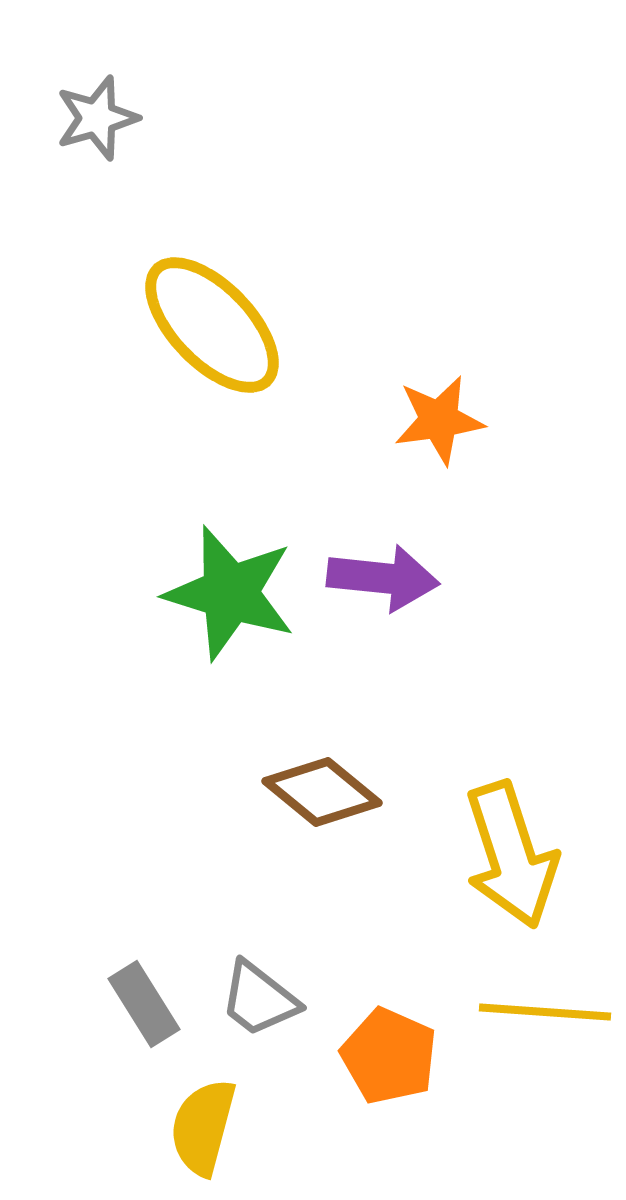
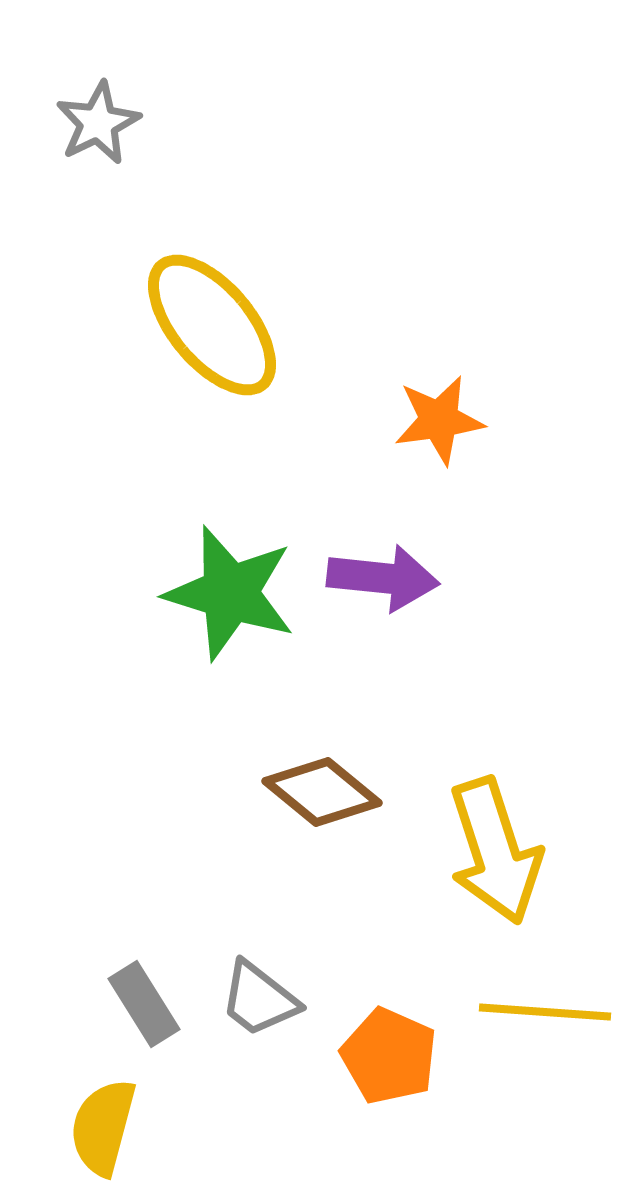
gray star: moved 1 px right, 5 px down; rotated 10 degrees counterclockwise
yellow ellipse: rotated 4 degrees clockwise
yellow arrow: moved 16 px left, 4 px up
yellow semicircle: moved 100 px left
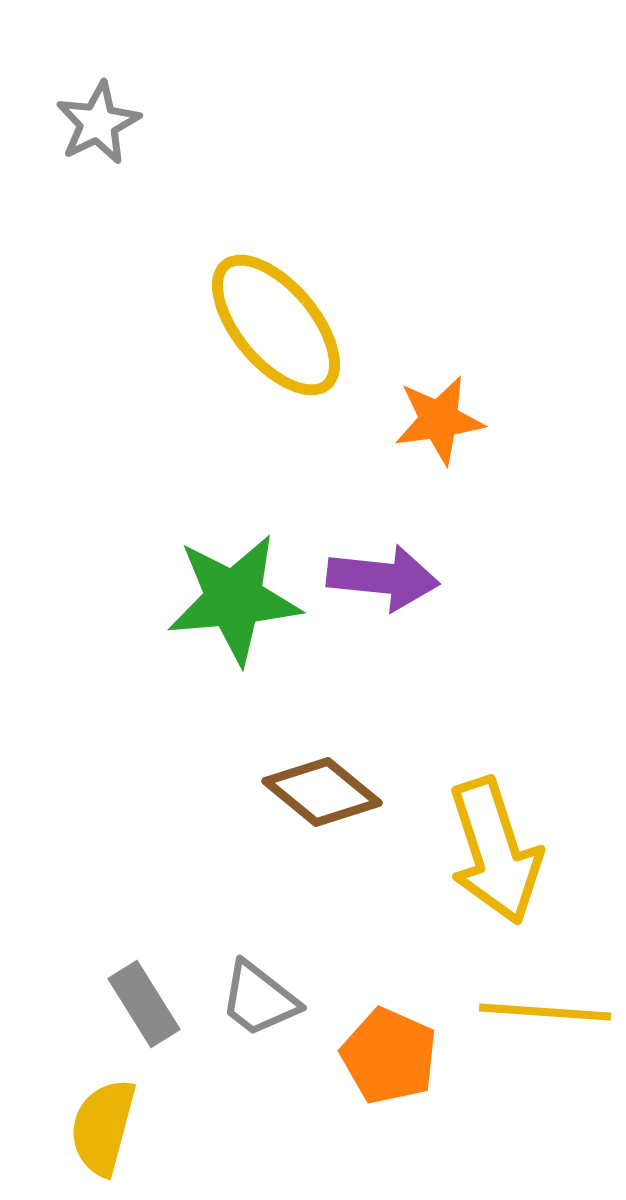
yellow ellipse: moved 64 px right
green star: moved 4 px right, 6 px down; rotated 22 degrees counterclockwise
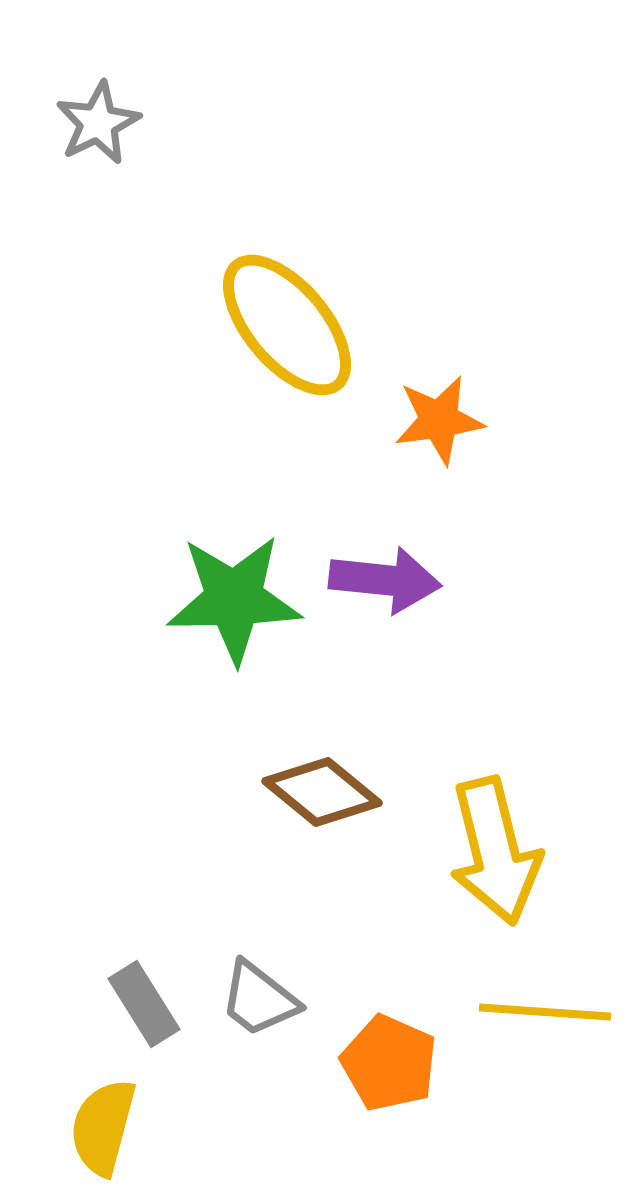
yellow ellipse: moved 11 px right
purple arrow: moved 2 px right, 2 px down
green star: rotated 4 degrees clockwise
yellow arrow: rotated 4 degrees clockwise
orange pentagon: moved 7 px down
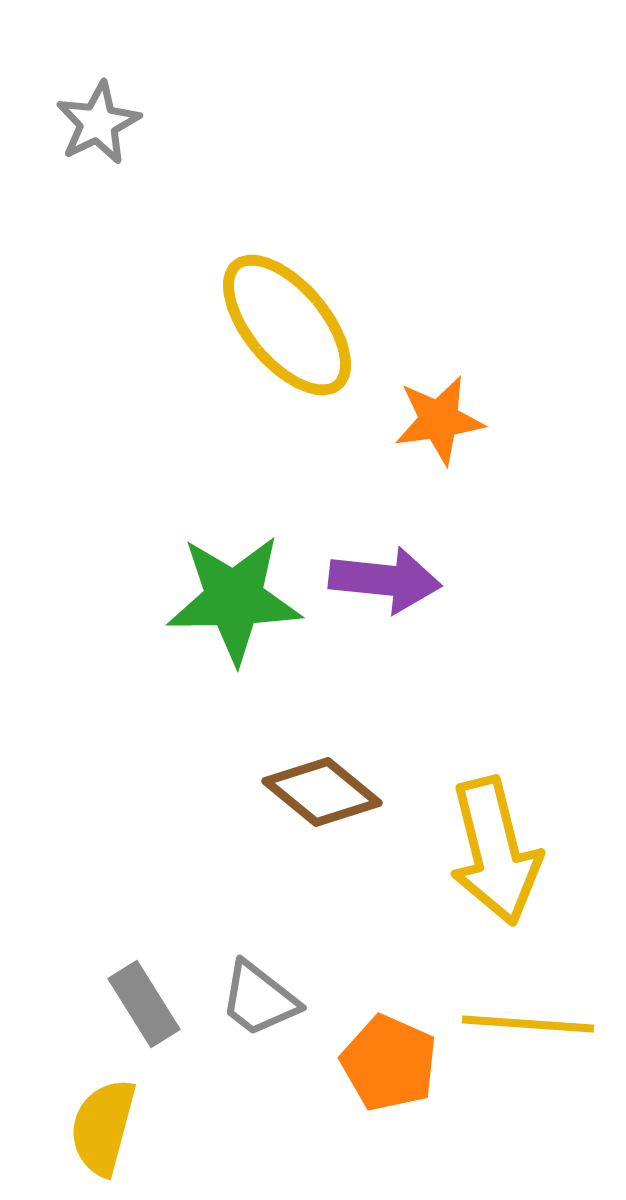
yellow line: moved 17 px left, 12 px down
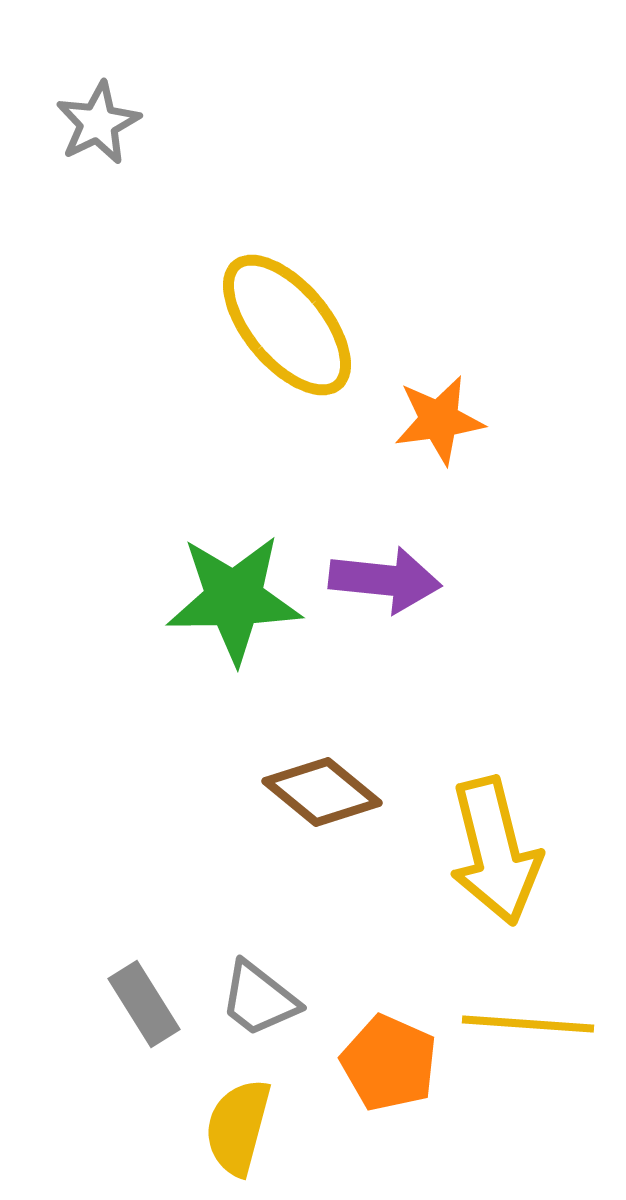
yellow semicircle: moved 135 px right
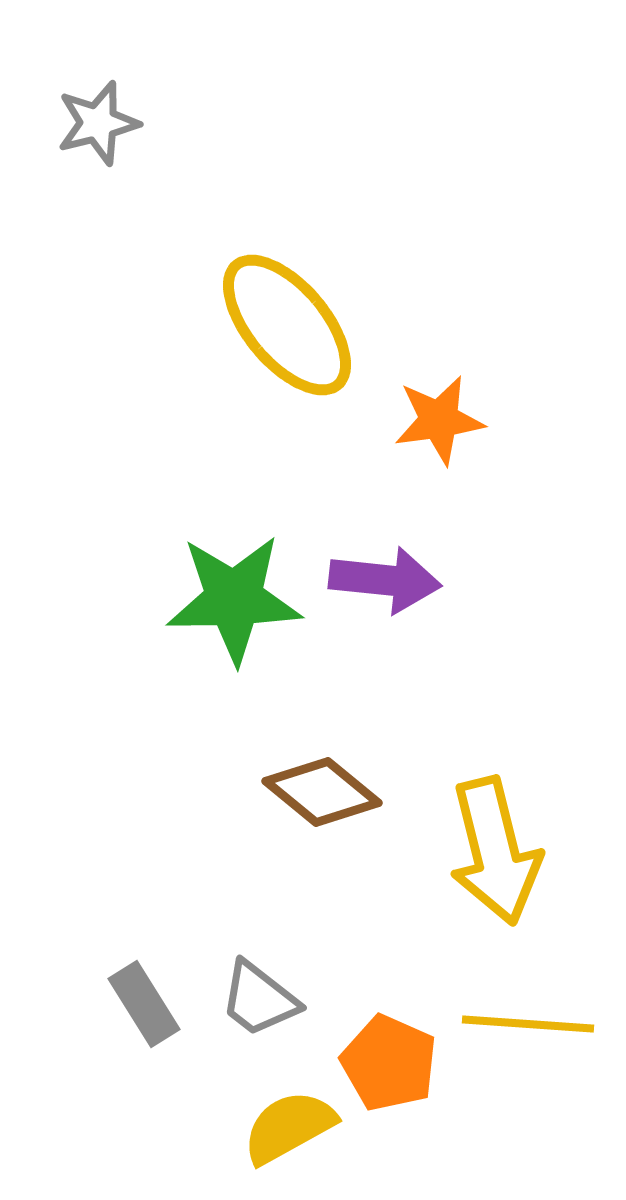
gray star: rotated 12 degrees clockwise
yellow semicircle: moved 51 px right; rotated 46 degrees clockwise
